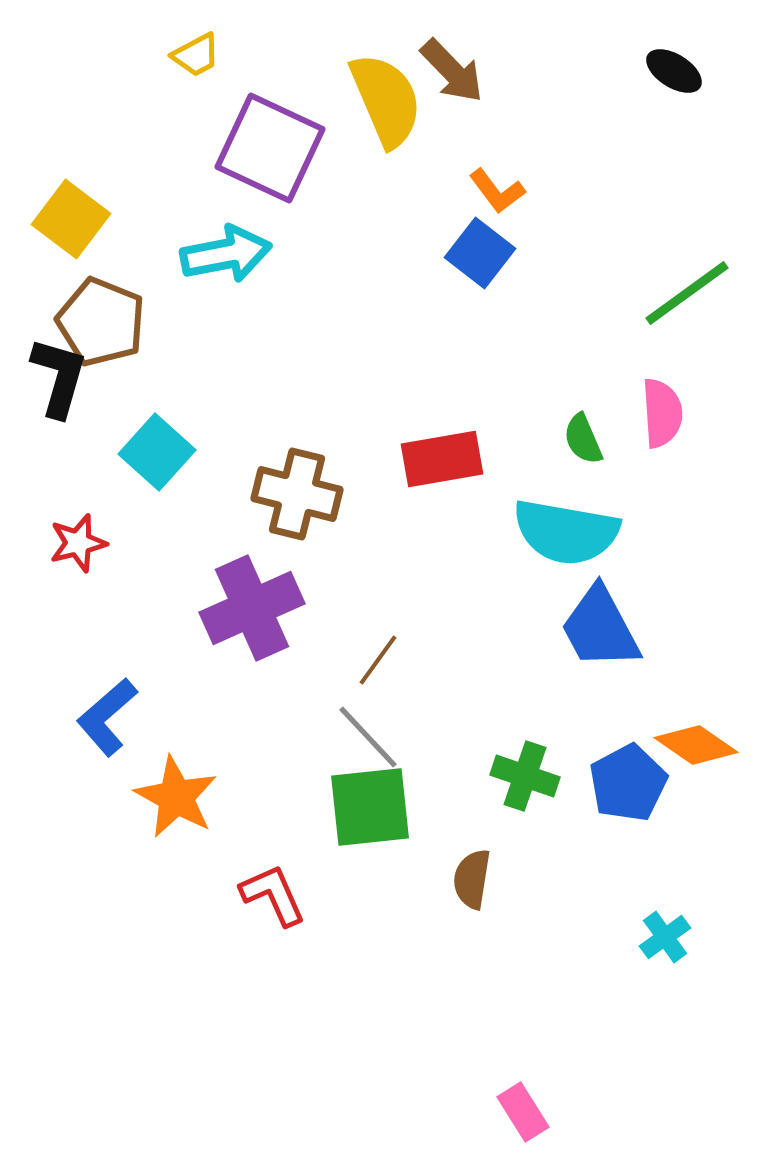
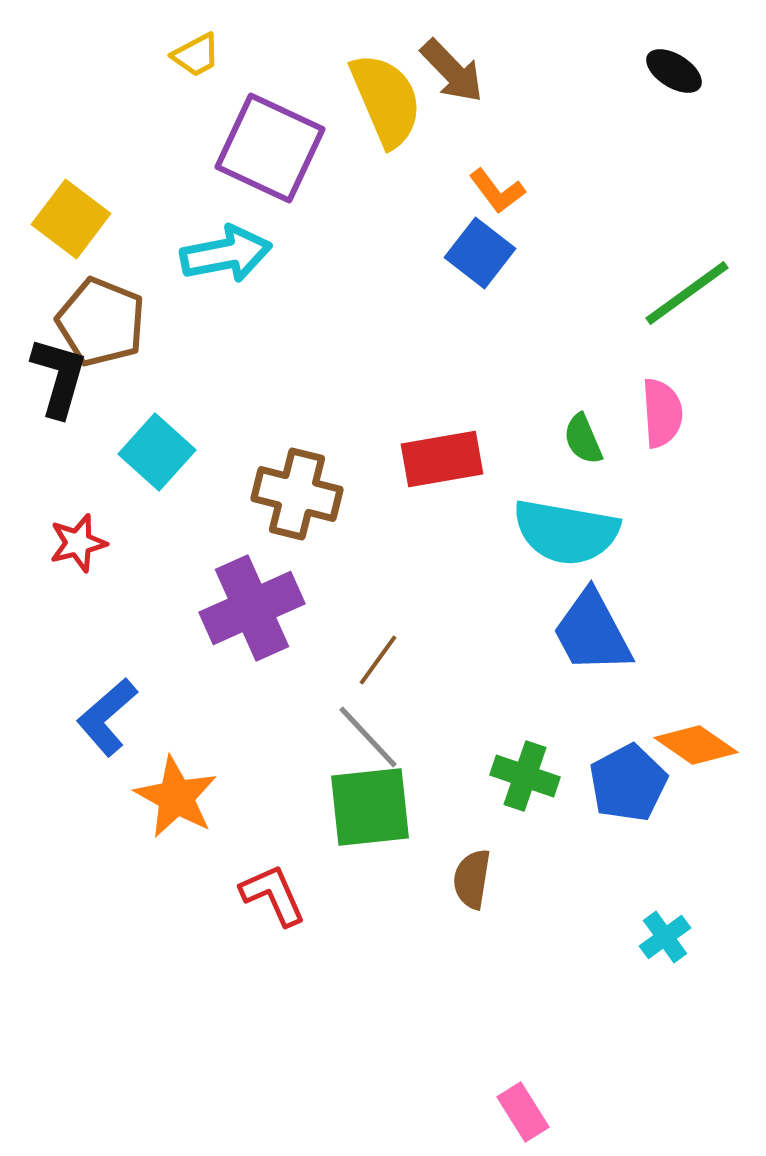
blue trapezoid: moved 8 px left, 4 px down
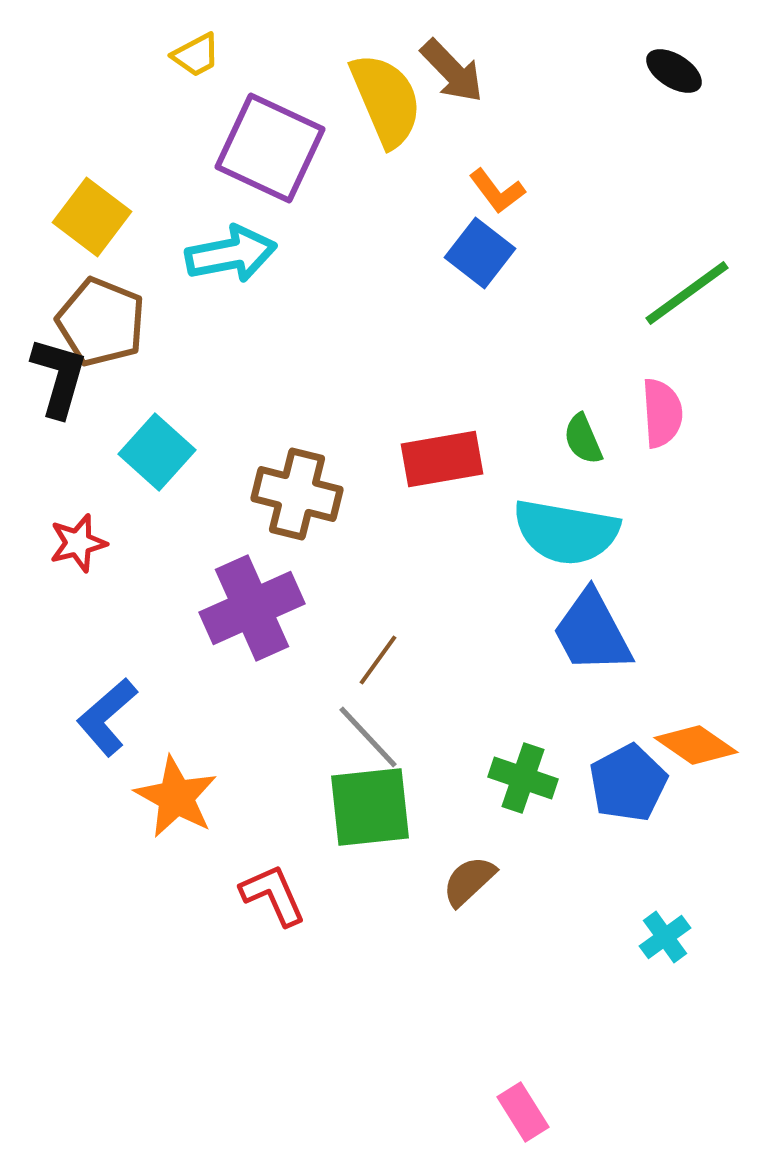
yellow square: moved 21 px right, 2 px up
cyan arrow: moved 5 px right
green cross: moved 2 px left, 2 px down
brown semicircle: moved 3 px left, 2 px down; rotated 38 degrees clockwise
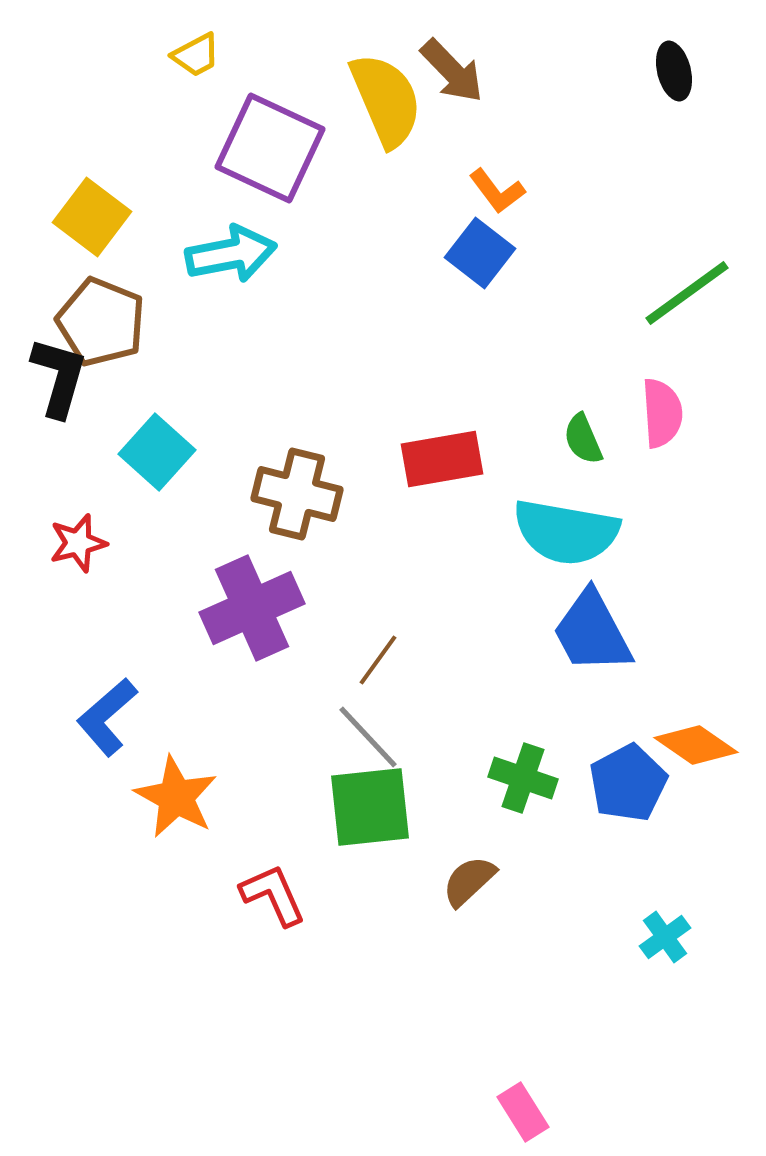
black ellipse: rotated 44 degrees clockwise
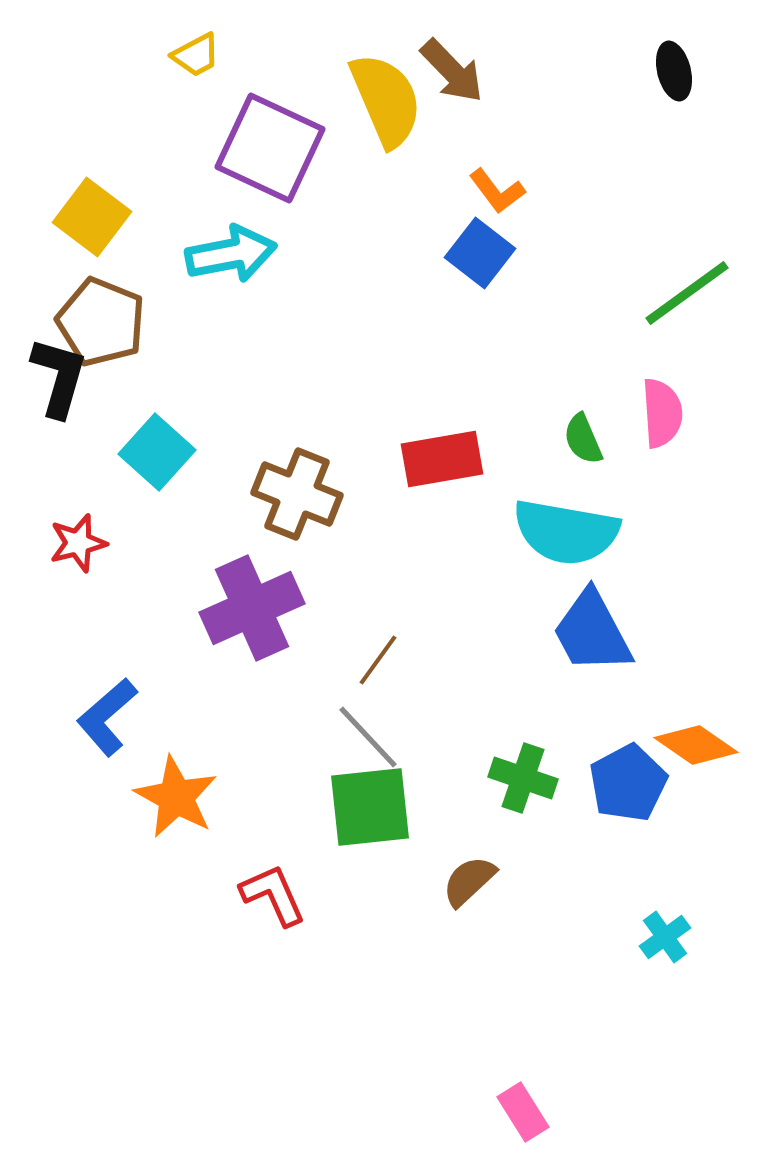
brown cross: rotated 8 degrees clockwise
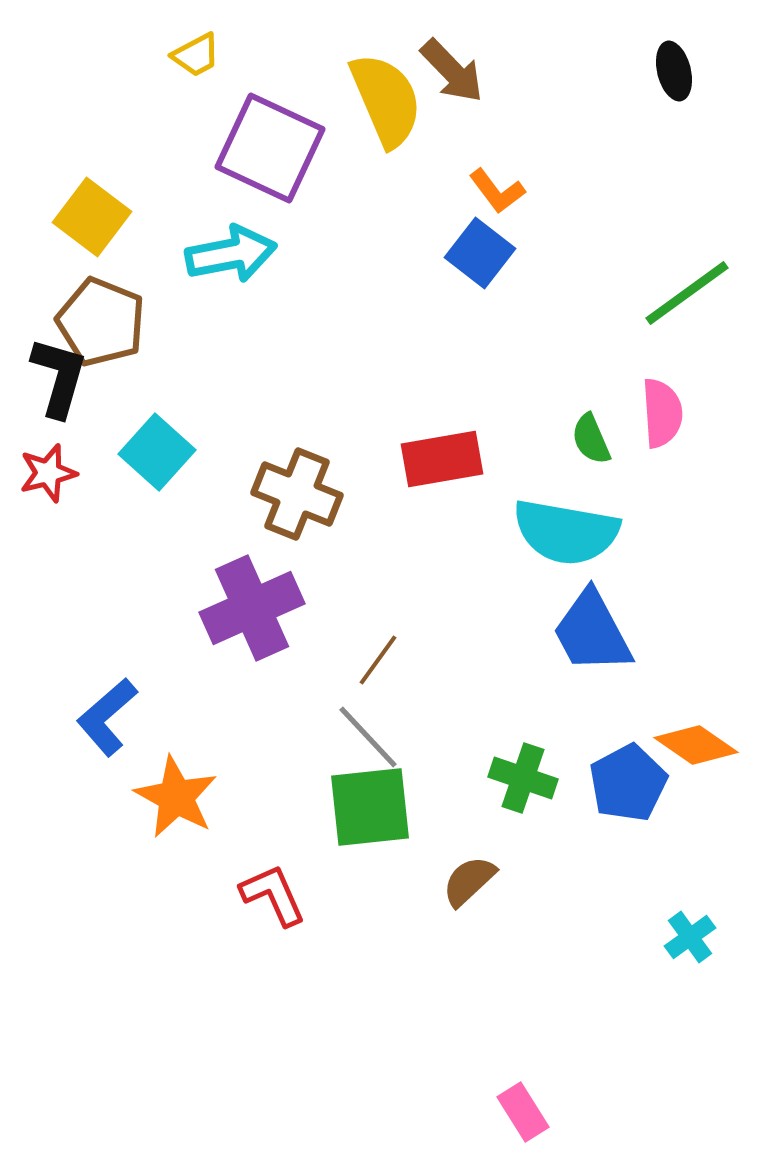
green semicircle: moved 8 px right
red star: moved 30 px left, 70 px up
cyan cross: moved 25 px right
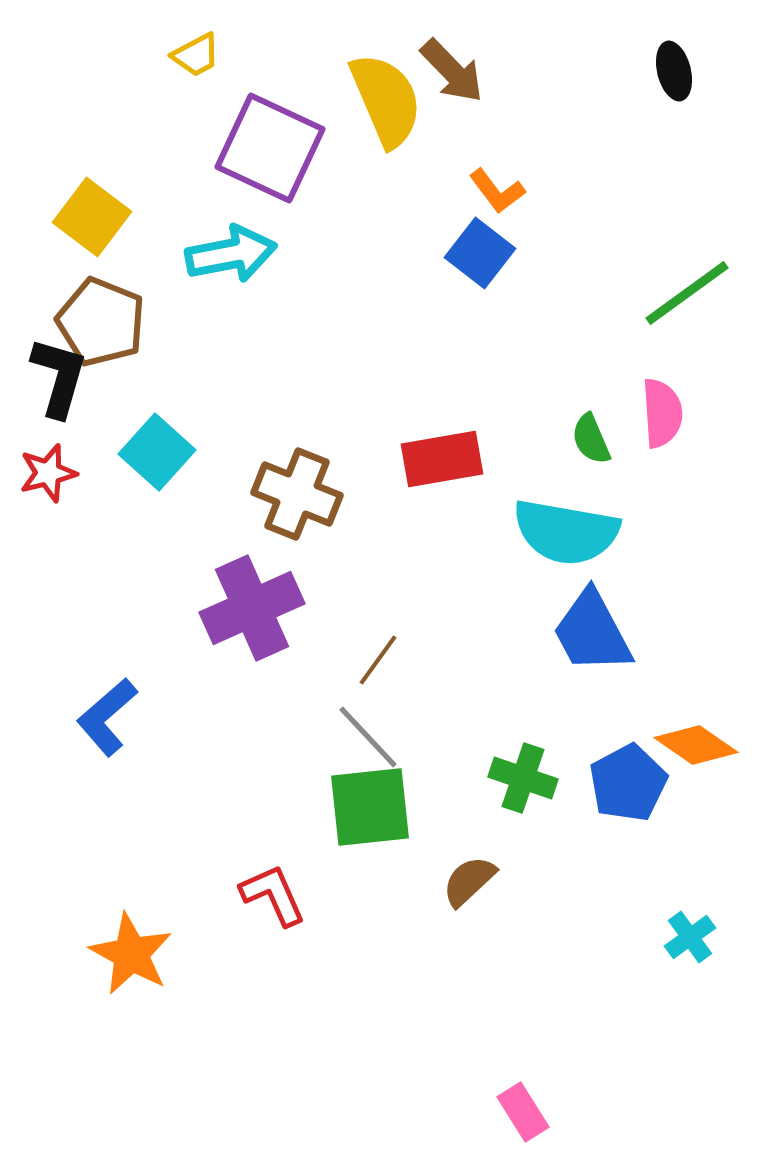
orange star: moved 45 px left, 157 px down
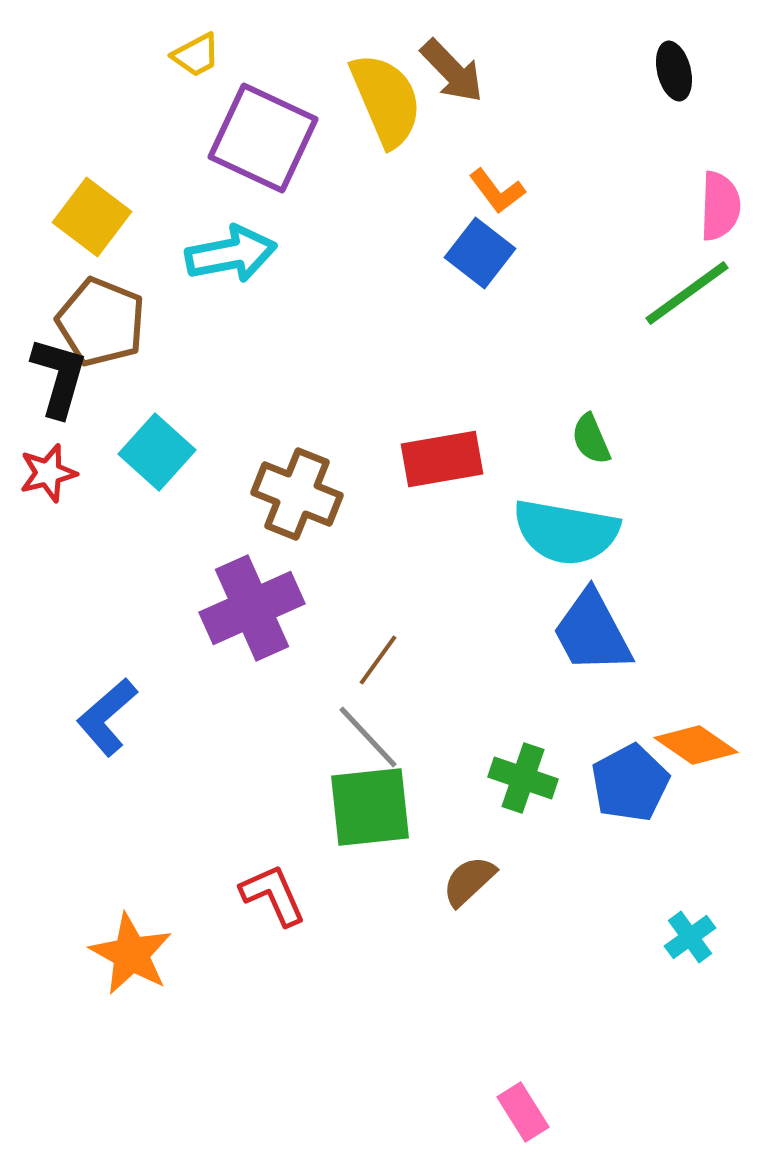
purple square: moved 7 px left, 10 px up
pink semicircle: moved 58 px right, 207 px up; rotated 6 degrees clockwise
blue pentagon: moved 2 px right
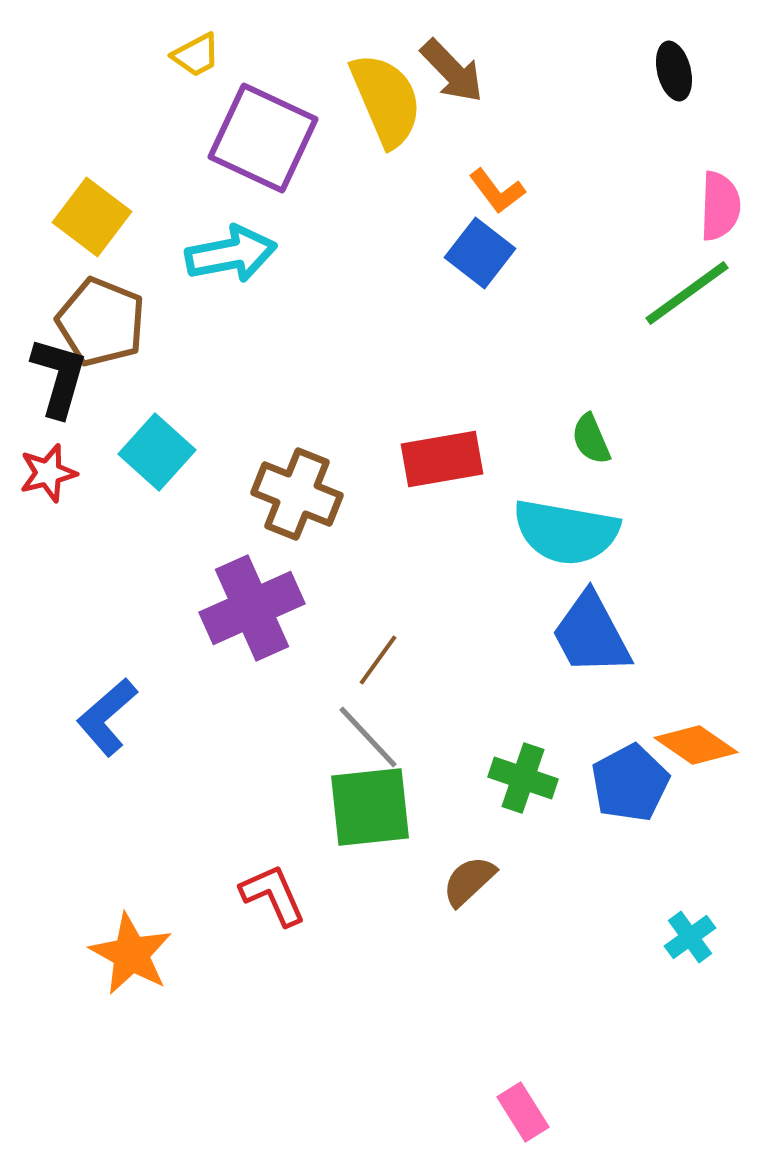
blue trapezoid: moved 1 px left, 2 px down
